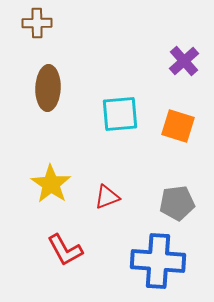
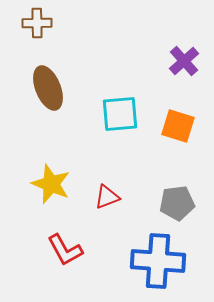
brown ellipse: rotated 24 degrees counterclockwise
yellow star: rotated 12 degrees counterclockwise
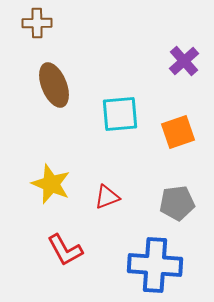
brown ellipse: moved 6 px right, 3 px up
orange square: moved 6 px down; rotated 36 degrees counterclockwise
blue cross: moved 3 px left, 4 px down
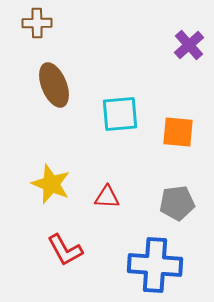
purple cross: moved 5 px right, 16 px up
orange square: rotated 24 degrees clockwise
red triangle: rotated 24 degrees clockwise
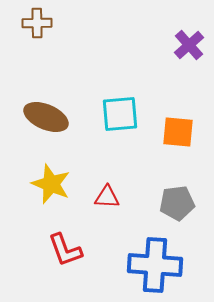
brown ellipse: moved 8 px left, 32 px down; rotated 45 degrees counterclockwise
red L-shape: rotated 9 degrees clockwise
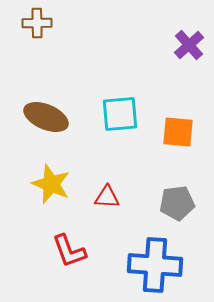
red L-shape: moved 4 px right, 1 px down
